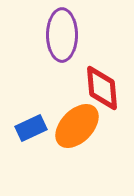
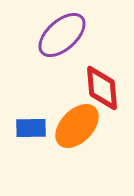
purple ellipse: rotated 48 degrees clockwise
blue rectangle: rotated 24 degrees clockwise
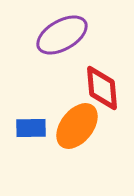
purple ellipse: rotated 12 degrees clockwise
orange ellipse: rotated 6 degrees counterclockwise
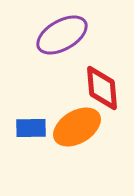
orange ellipse: moved 1 px down; rotated 21 degrees clockwise
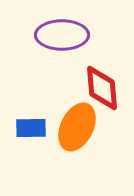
purple ellipse: rotated 30 degrees clockwise
orange ellipse: rotated 33 degrees counterclockwise
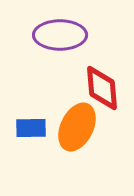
purple ellipse: moved 2 px left
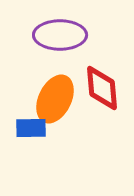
orange ellipse: moved 22 px left, 28 px up
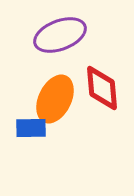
purple ellipse: rotated 21 degrees counterclockwise
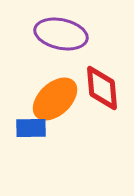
purple ellipse: moved 1 px right, 1 px up; rotated 33 degrees clockwise
orange ellipse: rotated 21 degrees clockwise
